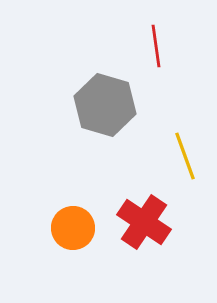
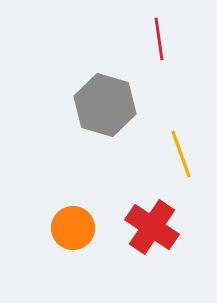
red line: moved 3 px right, 7 px up
yellow line: moved 4 px left, 2 px up
red cross: moved 8 px right, 5 px down
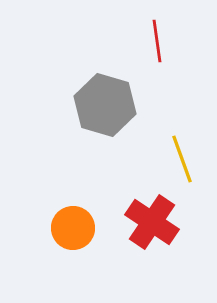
red line: moved 2 px left, 2 px down
yellow line: moved 1 px right, 5 px down
red cross: moved 5 px up
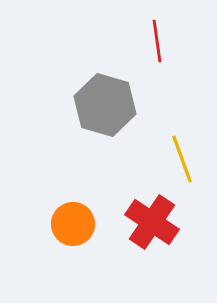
orange circle: moved 4 px up
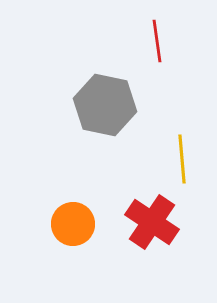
gray hexagon: rotated 4 degrees counterclockwise
yellow line: rotated 15 degrees clockwise
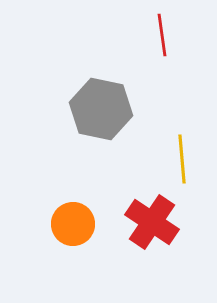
red line: moved 5 px right, 6 px up
gray hexagon: moved 4 px left, 4 px down
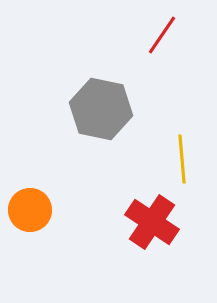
red line: rotated 42 degrees clockwise
orange circle: moved 43 px left, 14 px up
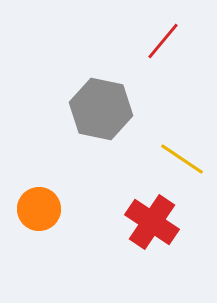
red line: moved 1 px right, 6 px down; rotated 6 degrees clockwise
yellow line: rotated 51 degrees counterclockwise
orange circle: moved 9 px right, 1 px up
